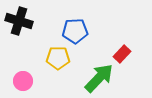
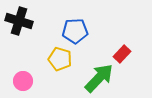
yellow pentagon: moved 2 px right, 1 px down; rotated 15 degrees clockwise
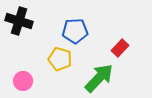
red rectangle: moved 2 px left, 6 px up
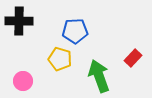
black cross: rotated 16 degrees counterclockwise
red rectangle: moved 13 px right, 10 px down
green arrow: moved 2 px up; rotated 64 degrees counterclockwise
